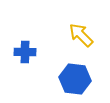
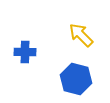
blue hexagon: moved 1 px right; rotated 8 degrees clockwise
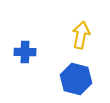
yellow arrow: rotated 56 degrees clockwise
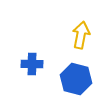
blue cross: moved 7 px right, 12 px down
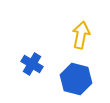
blue cross: rotated 30 degrees clockwise
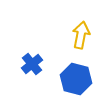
blue cross: rotated 20 degrees clockwise
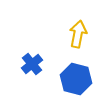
yellow arrow: moved 3 px left, 1 px up
